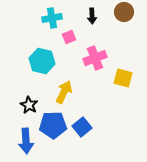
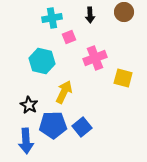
black arrow: moved 2 px left, 1 px up
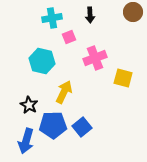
brown circle: moved 9 px right
blue arrow: rotated 20 degrees clockwise
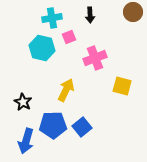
cyan hexagon: moved 13 px up
yellow square: moved 1 px left, 8 px down
yellow arrow: moved 2 px right, 2 px up
black star: moved 6 px left, 3 px up
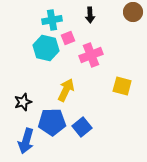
cyan cross: moved 2 px down
pink square: moved 1 px left, 1 px down
cyan hexagon: moved 4 px right
pink cross: moved 4 px left, 3 px up
black star: rotated 24 degrees clockwise
blue pentagon: moved 1 px left, 3 px up
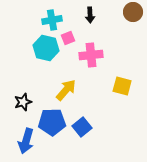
pink cross: rotated 15 degrees clockwise
yellow arrow: rotated 15 degrees clockwise
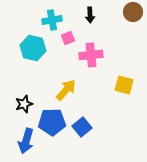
cyan hexagon: moved 13 px left
yellow square: moved 2 px right, 1 px up
black star: moved 1 px right, 2 px down
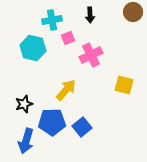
pink cross: rotated 20 degrees counterclockwise
